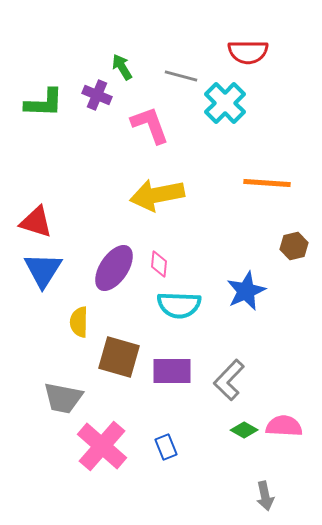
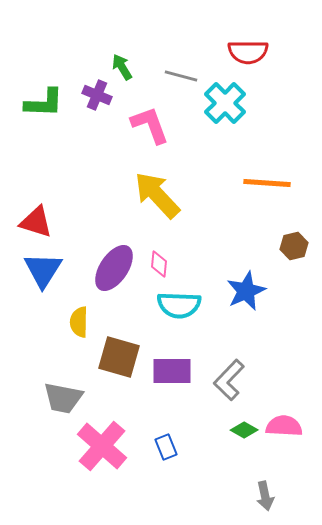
yellow arrow: rotated 58 degrees clockwise
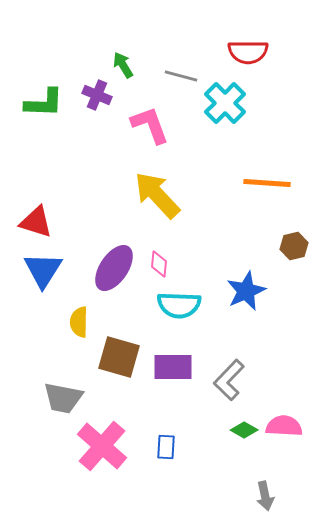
green arrow: moved 1 px right, 2 px up
purple rectangle: moved 1 px right, 4 px up
blue rectangle: rotated 25 degrees clockwise
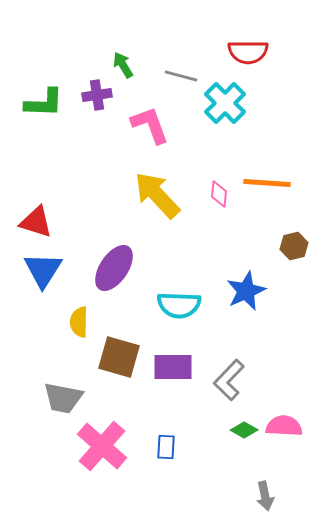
purple cross: rotated 32 degrees counterclockwise
pink diamond: moved 60 px right, 70 px up
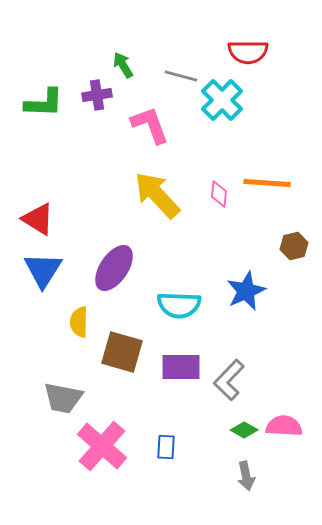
cyan cross: moved 3 px left, 3 px up
red triangle: moved 2 px right, 3 px up; rotated 15 degrees clockwise
brown square: moved 3 px right, 5 px up
purple rectangle: moved 8 px right
gray arrow: moved 19 px left, 20 px up
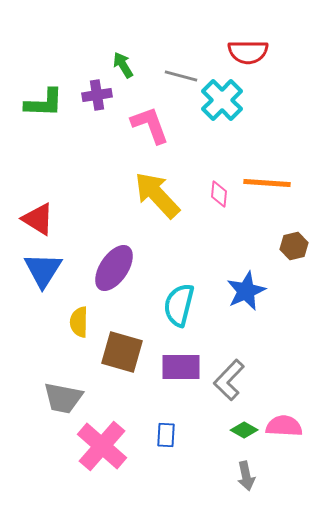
cyan semicircle: rotated 102 degrees clockwise
blue rectangle: moved 12 px up
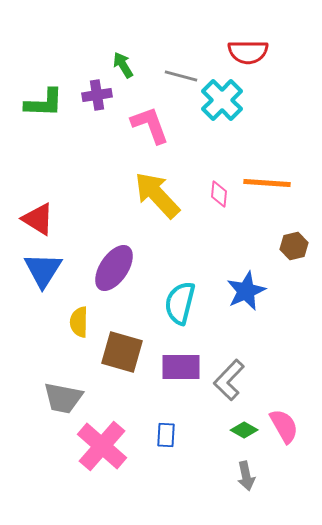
cyan semicircle: moved 1 px right, 2 px up
pink semicircle: rotated 57 degrees clockwise
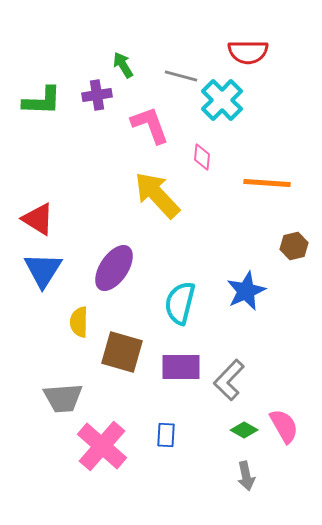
green L-shape: moved 2 px left, 2 px up
pink diamond: moved 17 px left, 37 px up
gray trapezoid: rotated 15 degrees counterclockwise
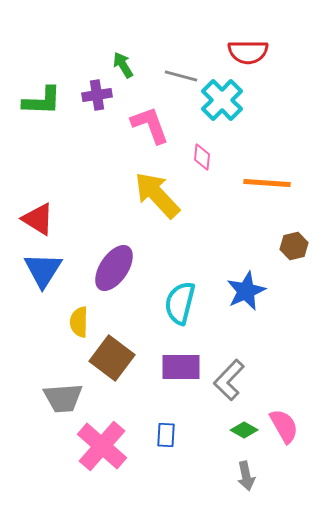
brown square: moved 10 px left, 6 px down; rotated 21 degrees clockwise
